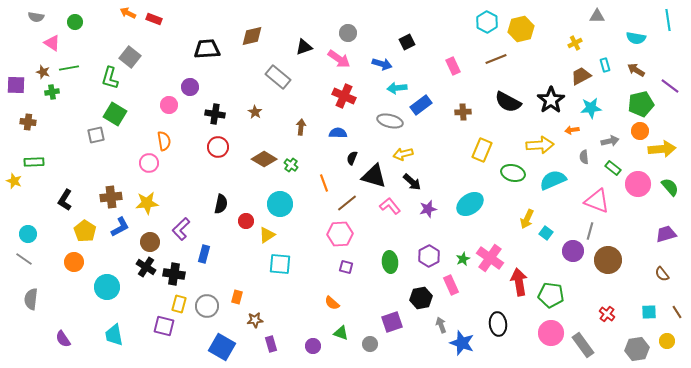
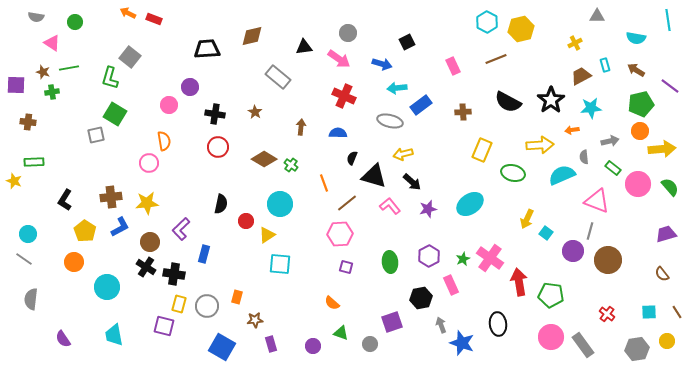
black triangle at (304, 47): rotated 12 degrees clockwise
cyan semicircle at (553, 180): moved 9 px right, 5 px up
pink circle at (551, 333): moved 4 px down
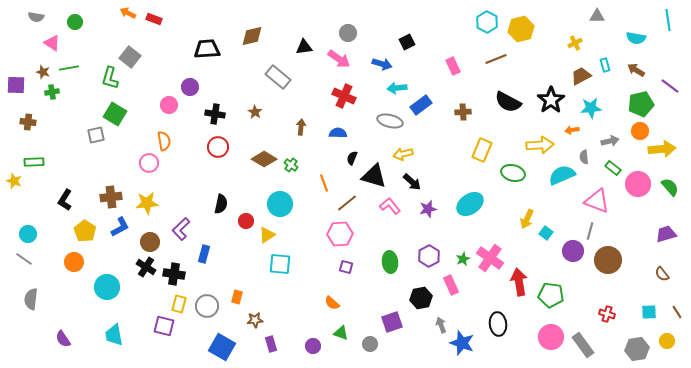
red cross at (607, 314): rotated 21 degrees counterclockwise
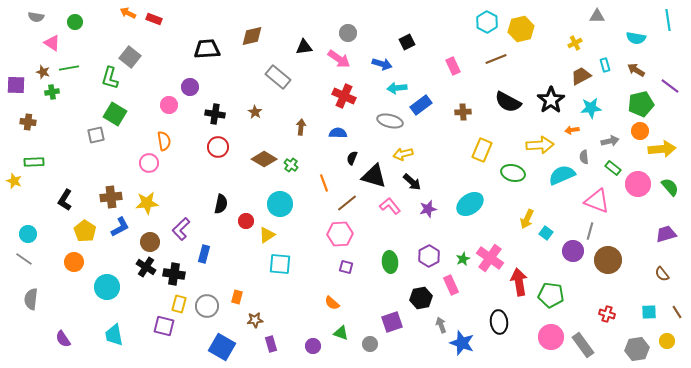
black ellipse at (498, 324): moved 1 px right, 2 px up
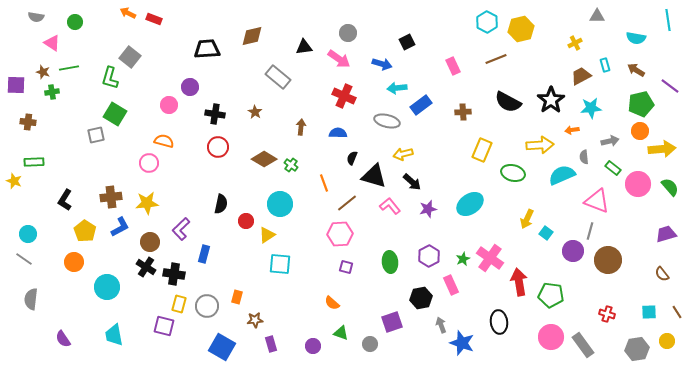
gray ellipse at (390, 121): moved 3 px left
orange semicircle at (164, 141): rotated 66 degrees counterclockwise
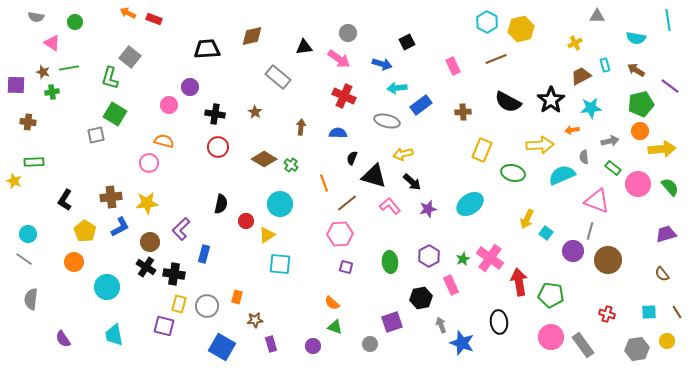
green triangle at (341, 333): moved 6 px left, 6 px up
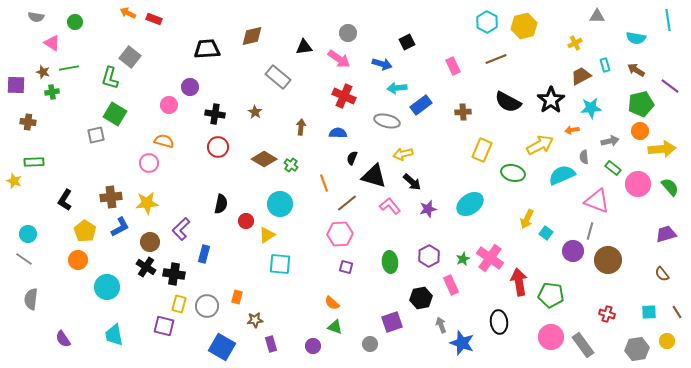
yellow hexagon at (521, 29): moved 3 px right, 3 px up
yellow arrow at (540, 145): rotated 24 degrees counterclockwise
orange circle at (74, 262): moved 4 px right, 2 px up
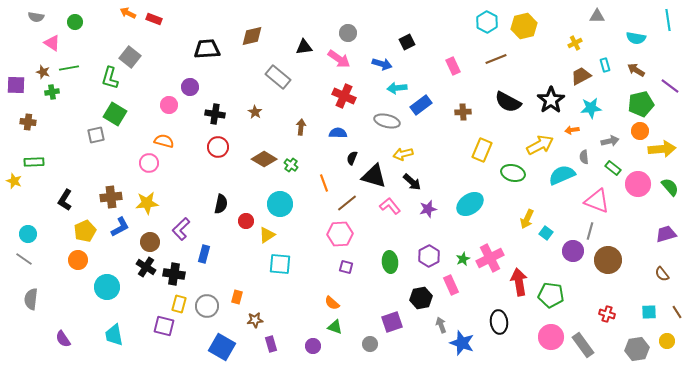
yellow pentagon at (85, 231): rotated 15 degrees clockwise
pink cross at (490, 258): rotated 28 degrees clockwise
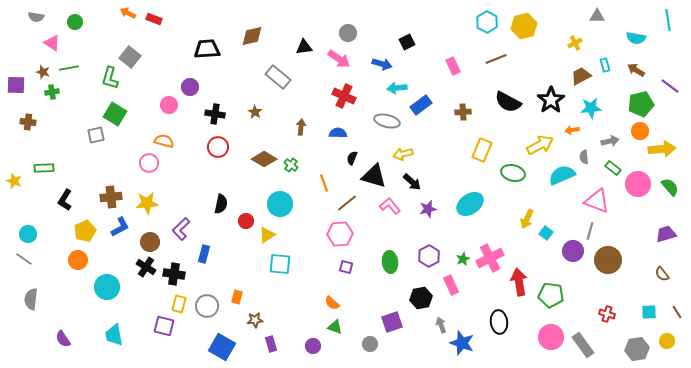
green rectangle at (34, 162): moved 10 px right, 6 px down
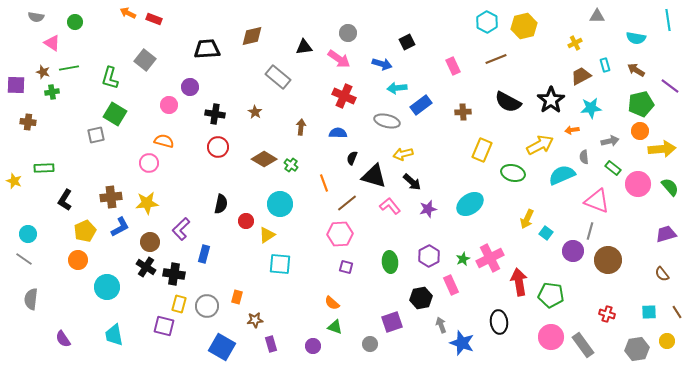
gray square at (130, 57): moved 15 px right, 3 px down
